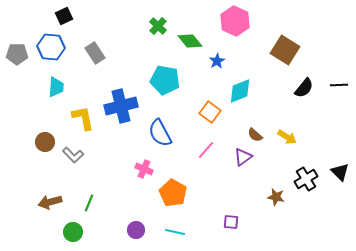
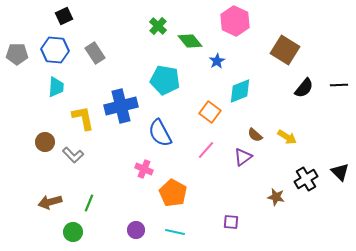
blue hexagon: moved 4 px right, 3 px down
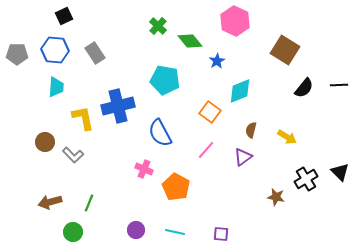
blue cross: moved 3 px left
brown semicircle: moved 4 px left, 5 px up; rotated 63 degrees clockwise
orange pentagon: moved 3 px right, 6 px up
purple square: moved 10 px left, 12 px down
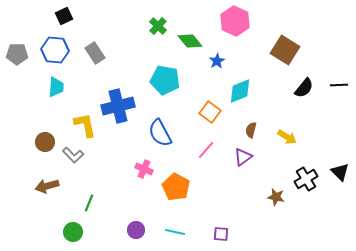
yellow L-shape: moved 2 px right, 7 px down
brown arrow: moved 3 px left, 16 px up
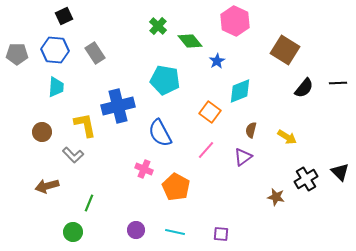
black line: moved 1 px left, 2 px up
brown circle: moved 3 px left, 10 px up
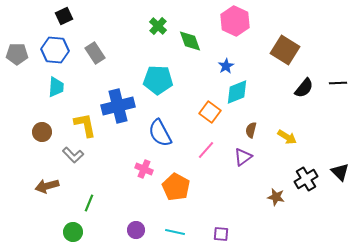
green diamond: rotated 20 degrees clockwise
blue star: moved 9 px right, 5 px down
cyan pentagon: moved 7 px left; rotated 8 degrees counterclockwise
cyan diamond: moved 3 px left, 1 px down
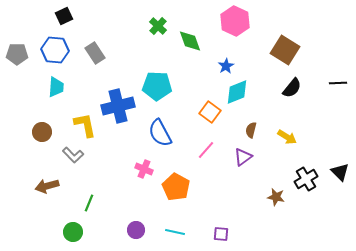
cyan pentagon: moved 1 px left, 6 px down
black semicircle: moved 12 px left
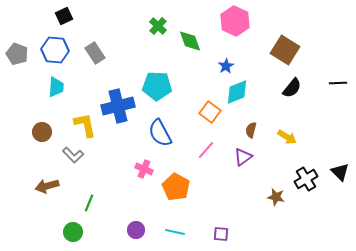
gray pentagon: rotated 20 degrees clockwise
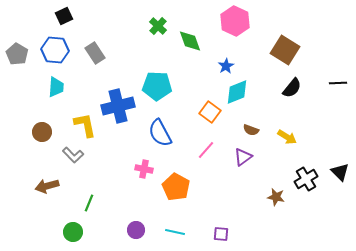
gray pentagon: rotated 10 degrees clockwise
brown semicircle: rotated 84 degrees counterclockwise
pink cross: rotated 12 degrees counterclockwise
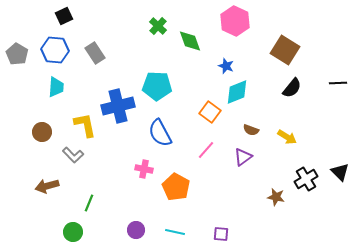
blue star: rotated 21 degrees counterclockwise
